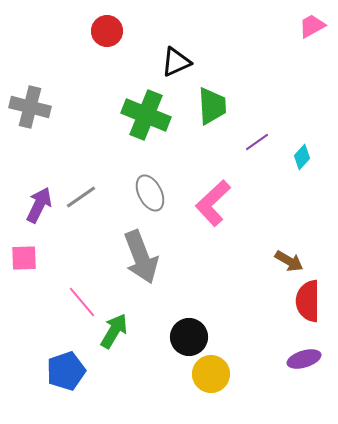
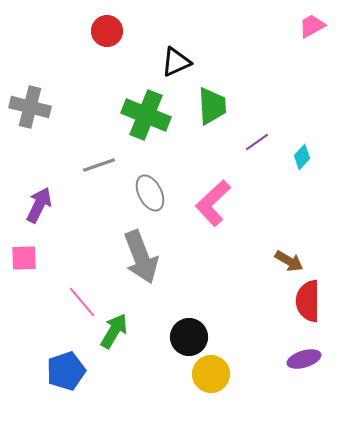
gray line: moved 18 px right, 32 px up; rotated 16 degrees clockwise
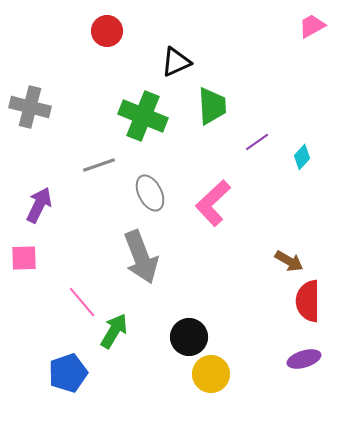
green cross: moved 3 px left, 1 px down
blue pentagon: moved 2 px right, 2 px down
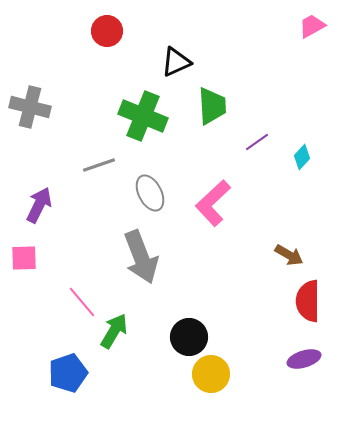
brown arrow: moved 6 px up
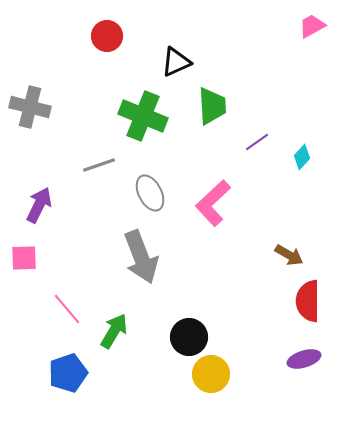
red circle: moved 5 px down
pink line: moved 15 px left, 7 px down
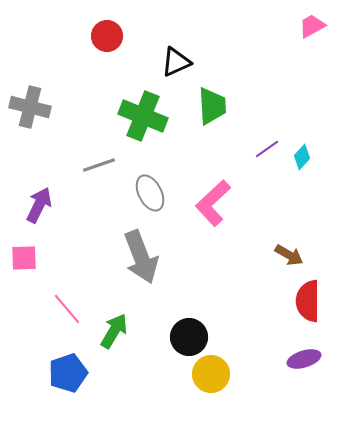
purple line: moved 10 px right, 7 px down
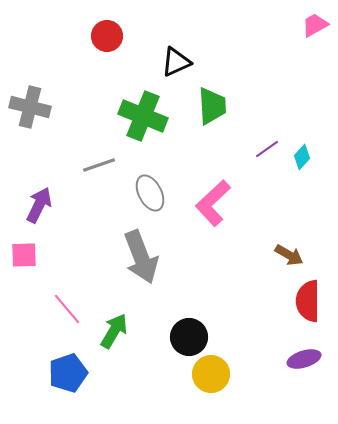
pink trapezoid: moved 3 px right, 1 px up
pink square: moved 3 px up
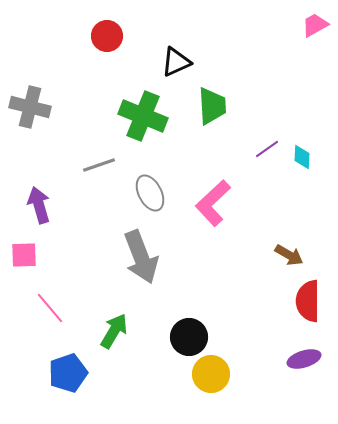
cyan diamond: rotated 40 degrees counterclockwise
purple arrow: rotated 42 degrees counterclockwise
pink line: moved 17 px left, 1 px up
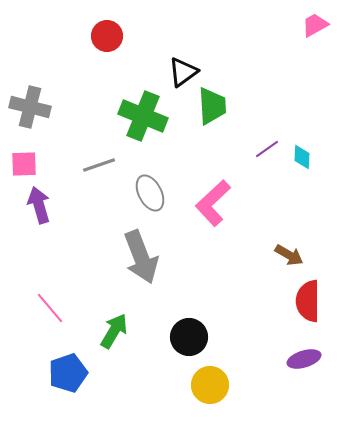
black triangle: moved 7 px right, 10 px down; rotated 12 degrees counterclockwise
pink square: moved 91 px up
yellow circle: moved 1 px left, 11 px down
